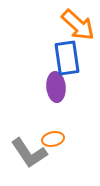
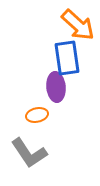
orange ellipse: moved 16 px left, 24 px up
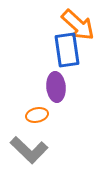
blue rectangle: moved 8 px up
gray L-shape: moved 3 px up; rotated 12 degrees counterclockwise
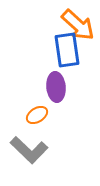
orange ellipse: rotated 20 degrees counterclockwise
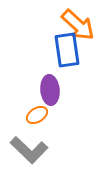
purple ellipse: moved 6 px left, 3 px down
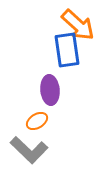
orange ellipse: moved 6 px down
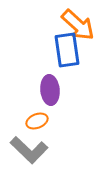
orange ellipse: rotated 10 degrees clockwise
